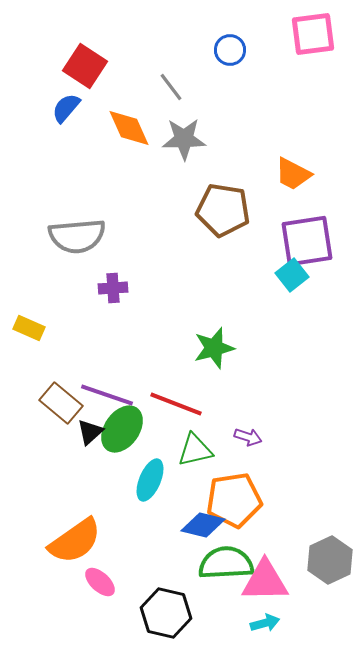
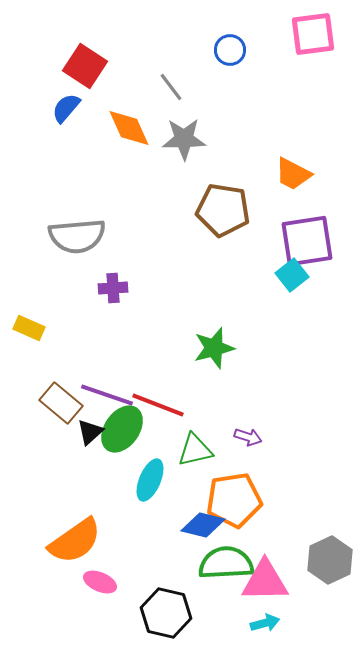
red line: moved 18 px left, 1 px down
pink ellipse: rotated 20 degrees counterclockwise
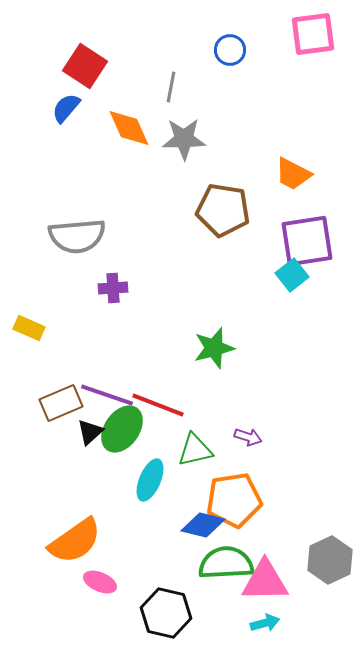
gray line: rotated 48 degrees clockwise
brown rectangle: rotated 63 degrees counterclockwise
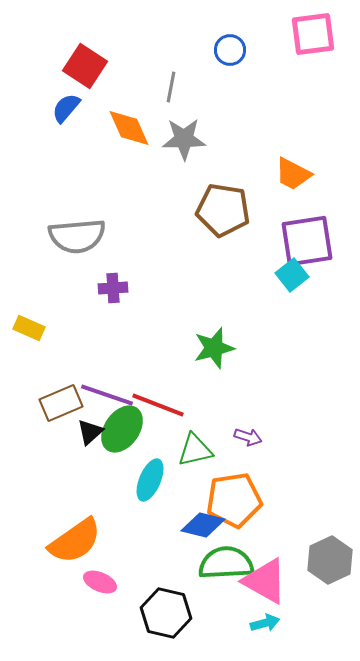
pink triangle: rotated 30 degrees clockwise
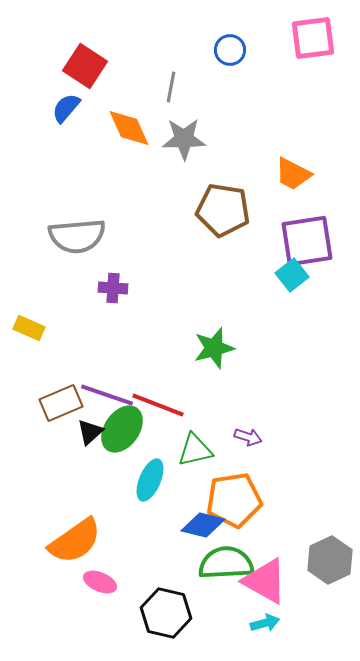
pink square: moved 4 px down
purple cross: rotated 8 degrees clockwise
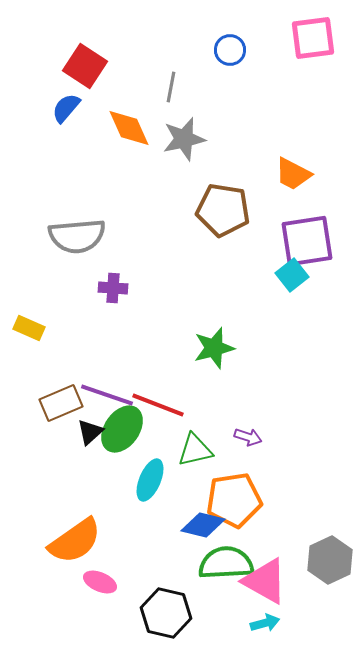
gray star: rotated 12 degrees counterclockwise
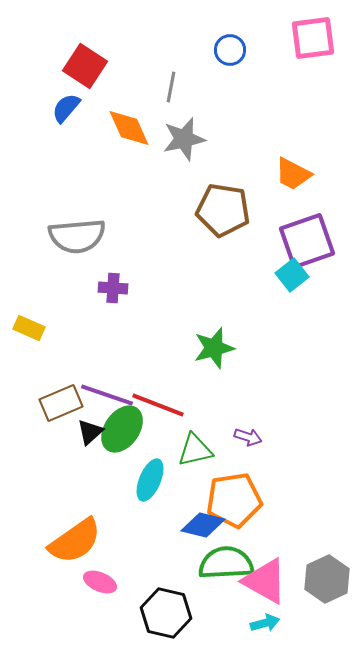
purple square: rotated 10 degrees counterclockwise
gray hexagon: moved 3 px left, 19 px down
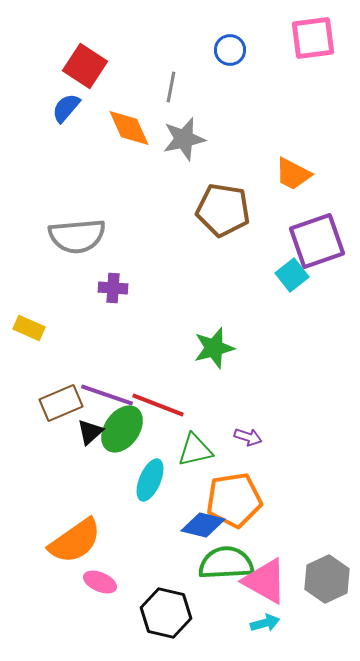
purple square: moved 10 px right
